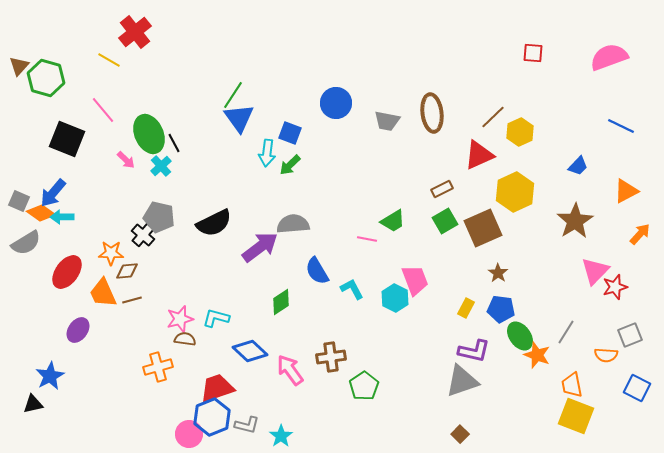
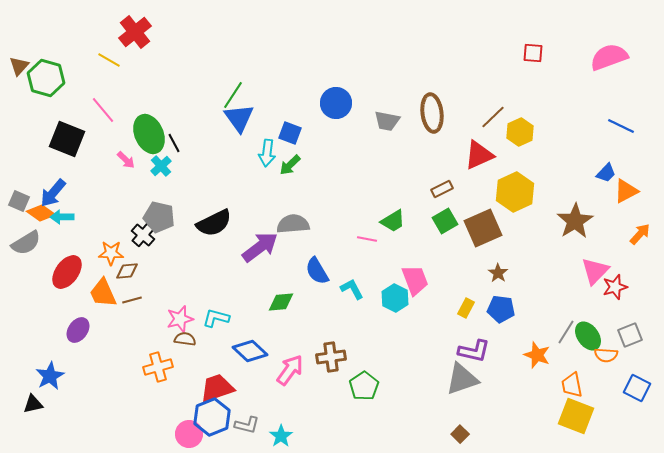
blue trapezoid at (578, 166): moved 28 px right, 7 px down
green diamond at (281, 302): rotated 28 degrees clockwise
green ellipse at (520, 336): moved 68 px right
pink arrow at (290, 370): rotated 72 degrees clockwise
gray triangle at (462, 381): moved 2 px up
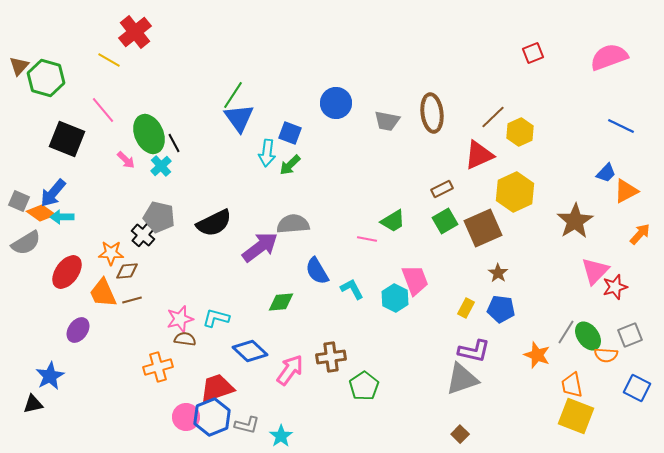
red square at (533, 53): rotated 25 degrees counterclockwise
pink circle at (189, 434): moved 3 px left, 17 px up
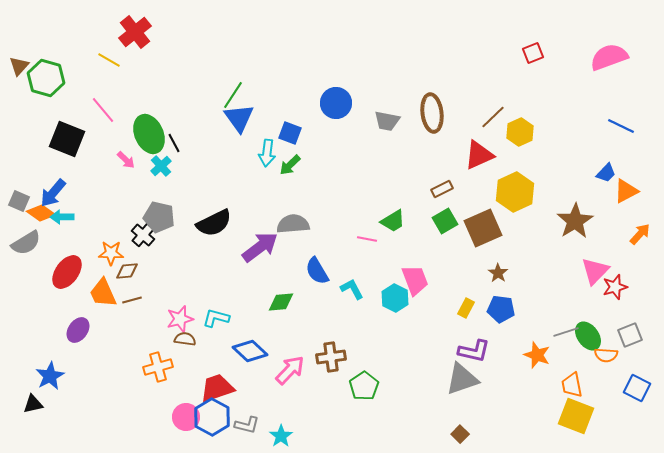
gray line at (566, 332): rotated 40 degrees clockwise
pink arrow at (290, 370): rotated 8 degrees clockwise
blue hexagon at (212, 417): rotated 9 degrees counterclockwise
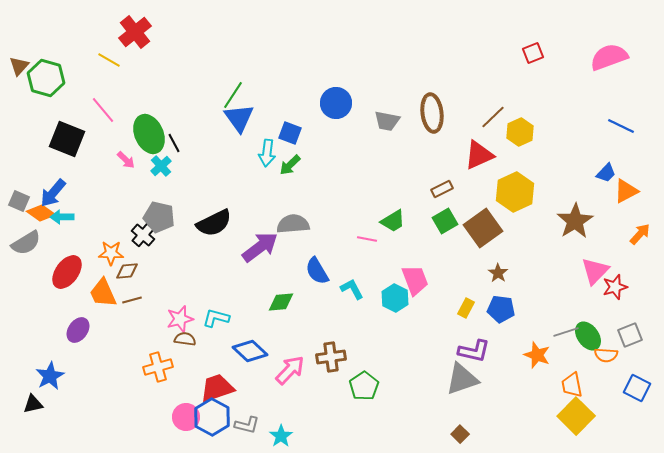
brown square at (483, 228): rotated 12 degrees counterclockwise
yellow square at (576, 416): rotated 24 degrees clockwise
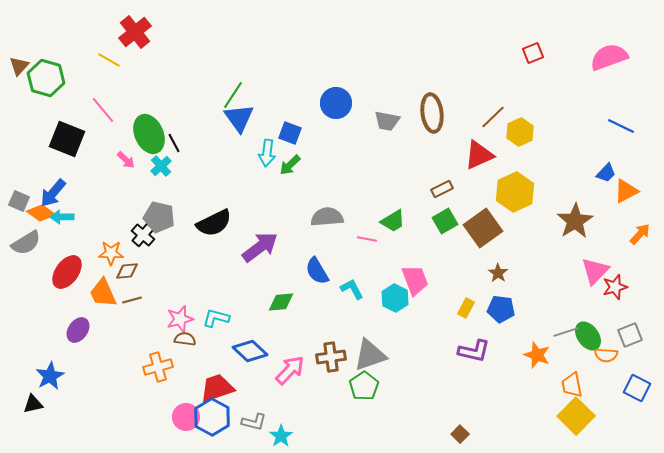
gray semicircle at (293, 224): moved 34 px right, 7 px up
gray triangle at (462, 379): moved 92 px left, 24 px up
gray L-shape at (247, 425): moved 7 px right, 3 px up
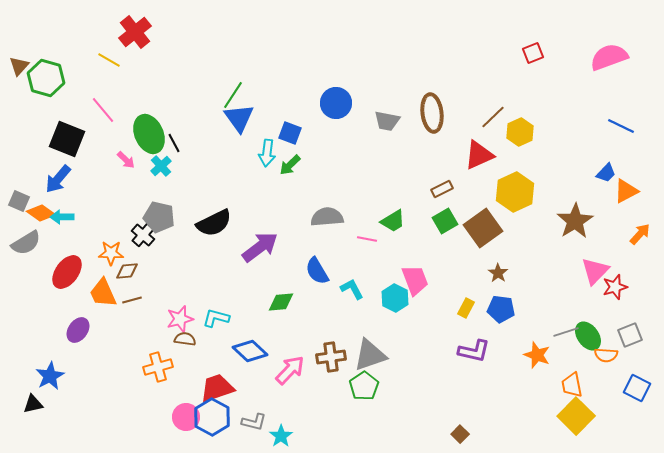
blue arrow at (53, 193): moved 5 px right, 14 px up
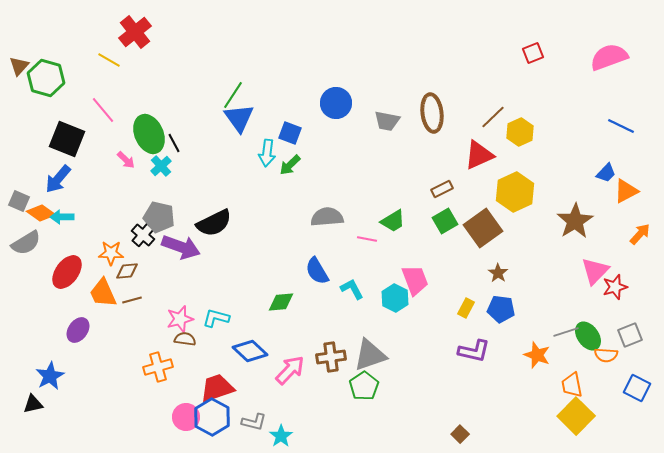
purple arrow at (260, 247): moved 79 px left; rotated 57 degrees clockwise
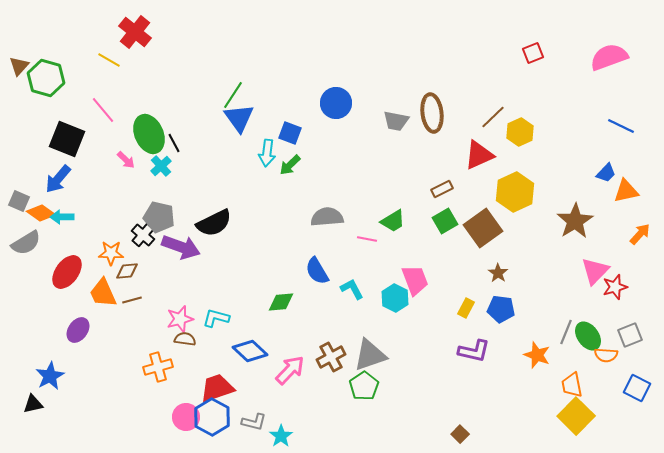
red cross at (135, 32): rotated 12 degrees counterclockwise
gray trapezoid at (387, 121): moved 9 px right
orange triangle at (626, 191): rotated 16 degrees clockwise
gray line at (566, 332): rotated 50 degrees counterclockwise
brown cross at (331, 357): rotated 20 degrees counterclockwise
